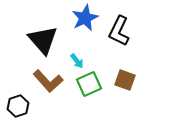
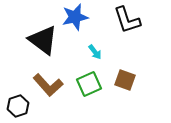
blue star: moved 10 px left, 1 px up; rotated 12 degrees clockwise
black L-shape: moved 8 px right, 11 px up; rotated 44 degrees counterclockwise
black triangle: rotated 12 degrees counterclockwise
cyan arrow: moved 18 px right, 9 px up
brown L-shape: moved 4 px down
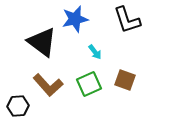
blue star: moved 2 px down
black triangle: moved 1 px left, 2 px down
black hexagon: rotated 15 degrees clockwise
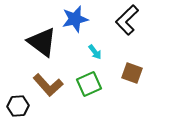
black L-shape: rotated 64 degrees clockwise
brown square: moved 7 px right, 7 px up
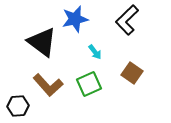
brown square: rotated 15 degrees clockwise
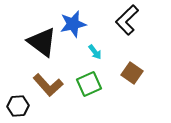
blue star: moved 2 px left, 5 px down
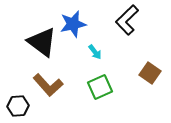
brown square: moved 18 px right
green square: moved 11 px right, 3 px down
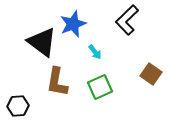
blue star: rotated 8 degrees counterclockwise
brown square: moved 1 px right, 1 px down
brown L-shape: moved 9 px right, 3 px up; rotated 52 degrees clockwise
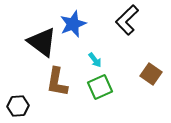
cyan arrow: moved 8 px down
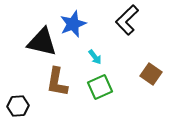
black triangle: rotated 24 degrees counterclockwise
cyan arrow: moved 3 px up
